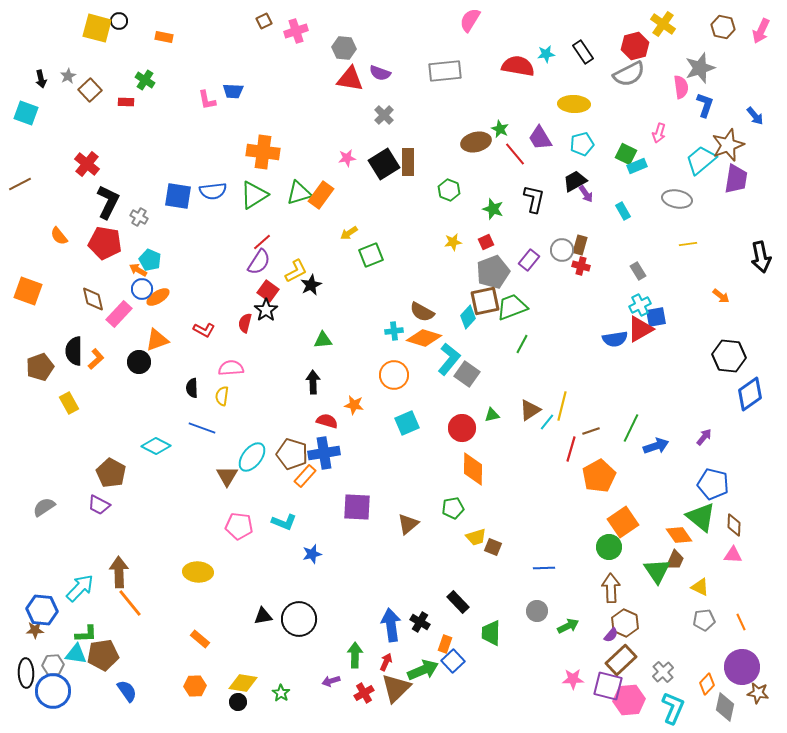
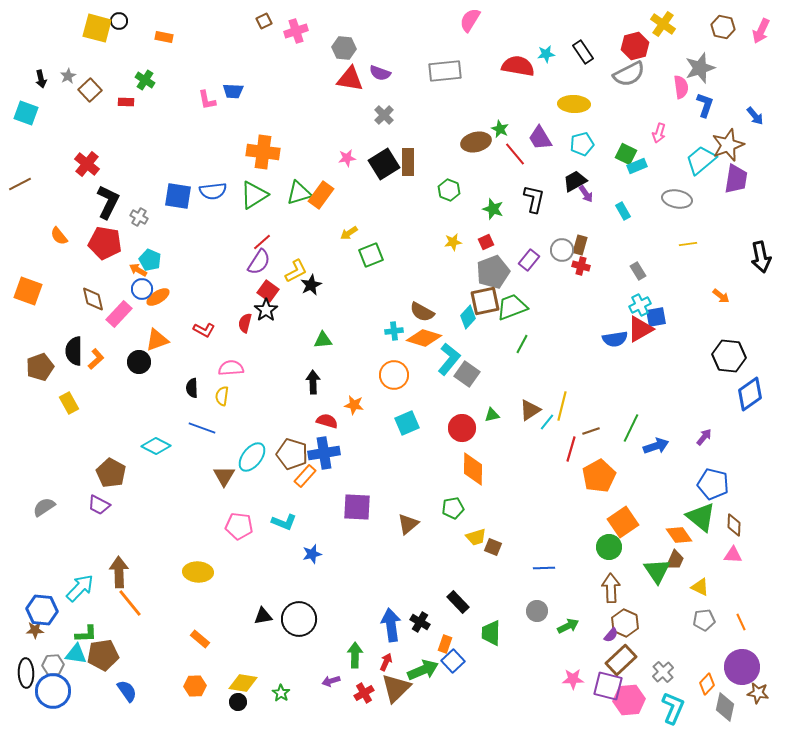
brown triangle at (227, 476): moved 3 px left
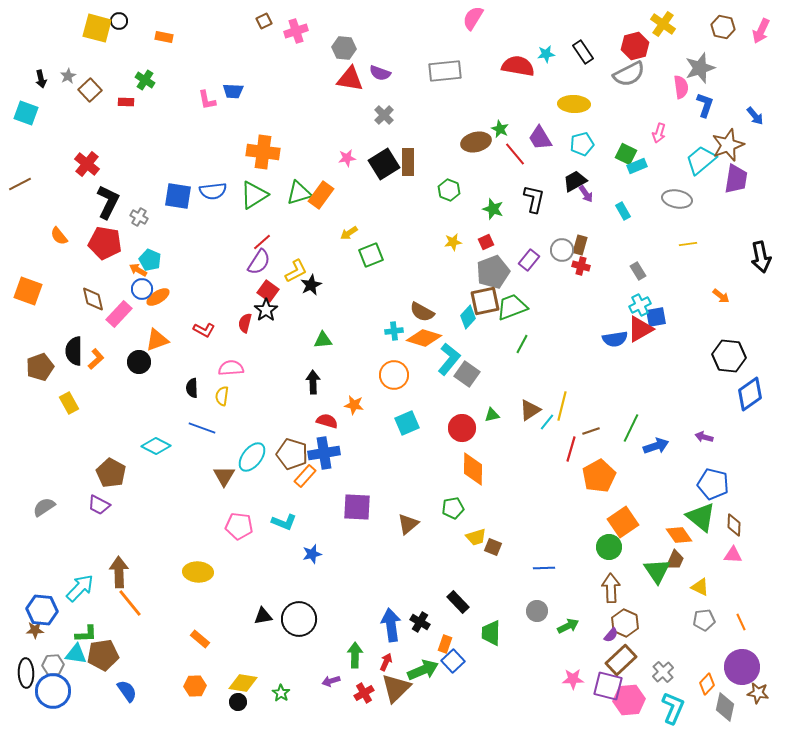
pink semicircle at (470, 20): moved 3 px right, 2 px up
purple arrow at (704, 437): rotated 114 degrees counterclockwise
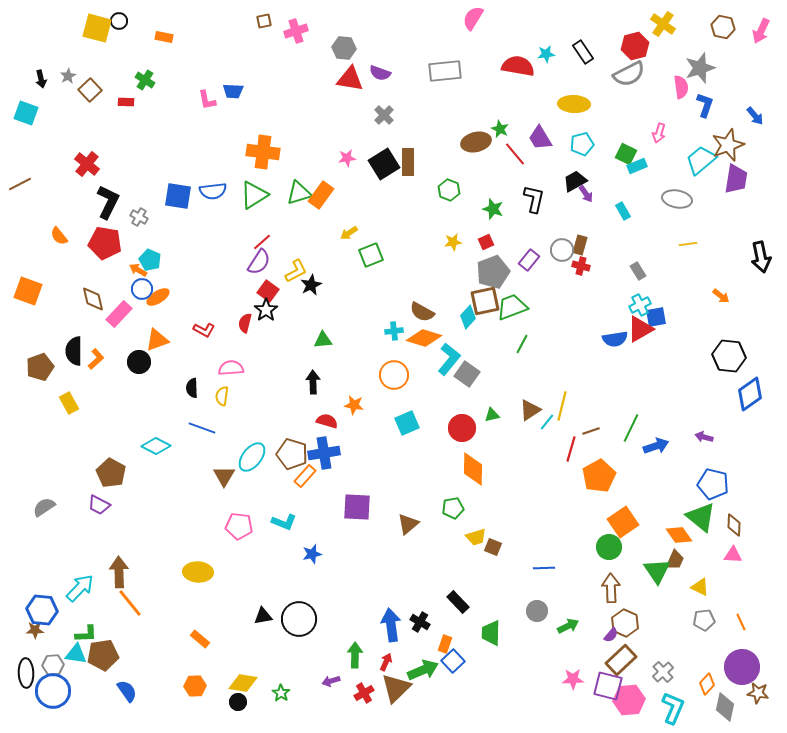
brown square at (264, 21): rotated 14 degrees clockwise
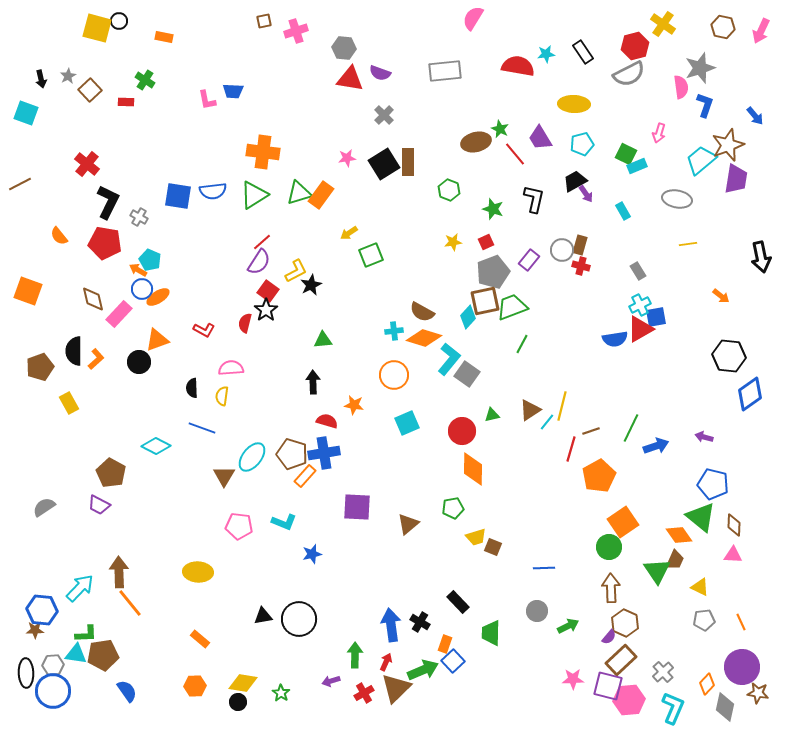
red circle at (462, 428): moved 3 px down
purple semicircle at (611, 635): moved 2 px left, 2 px down
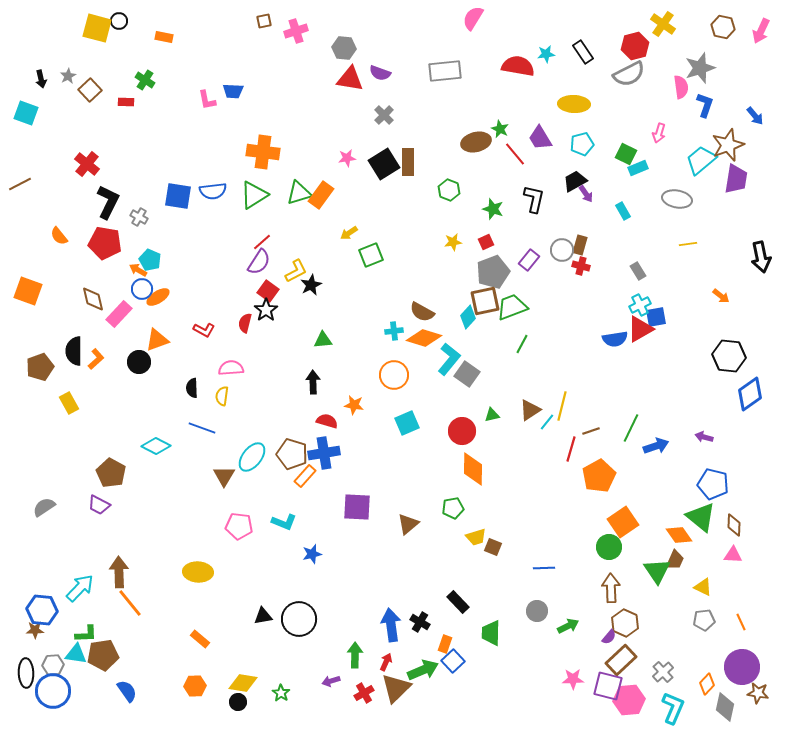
cyan rectangle at (637, 166): moved 1 px right, 2 px down
yellow triangle at (700, 587): moved 3 px right
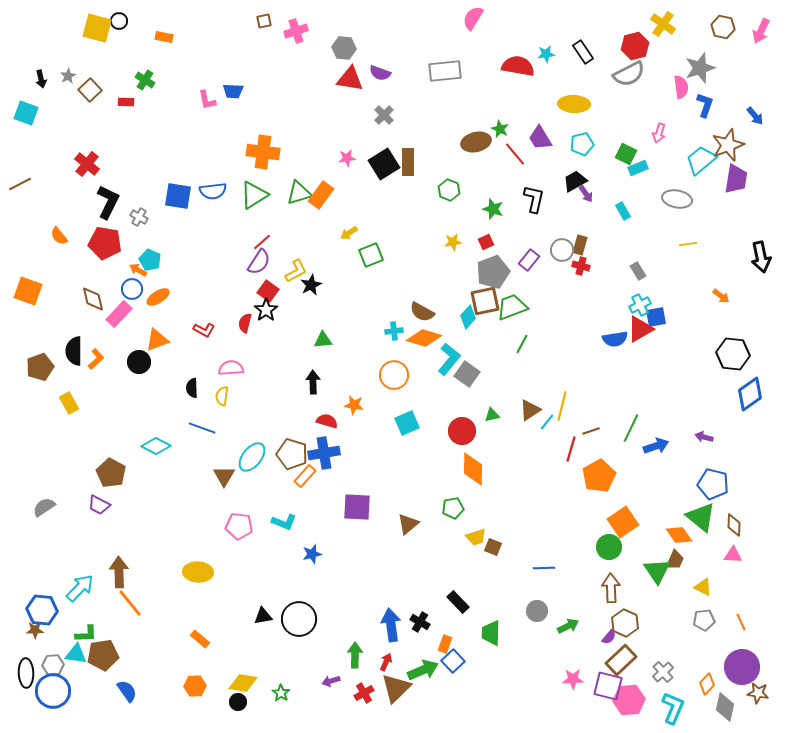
blue circle at (142, 289): moved 10 px left
black hexagon at (729, 356): moved 4 px right, 2 px up
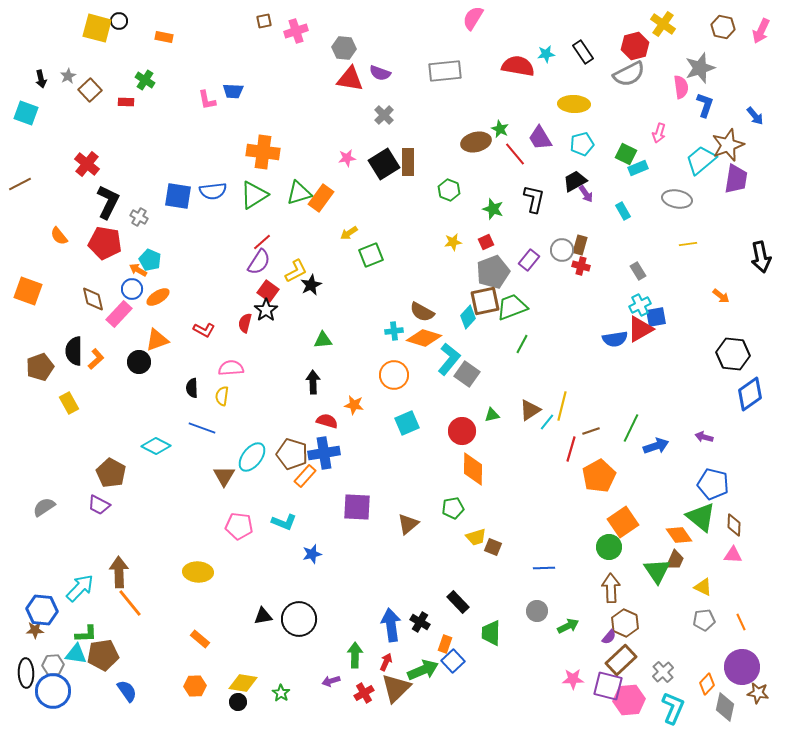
orange rectangle at (321, 195): moved 3 px down
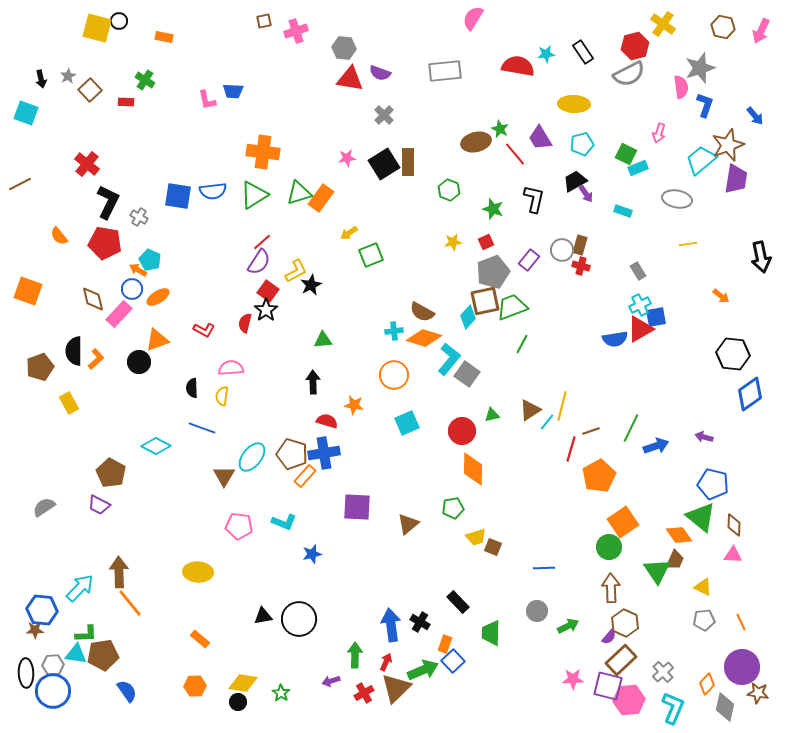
cyan rectangle at (623, 211): rotated 42 degrees counterclockwise
